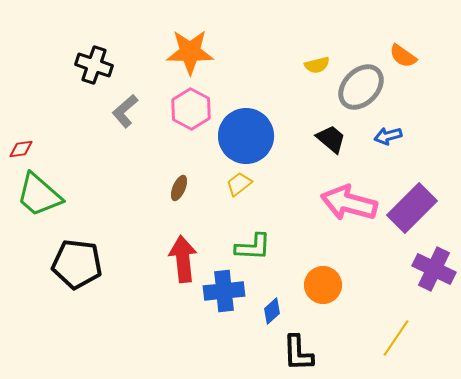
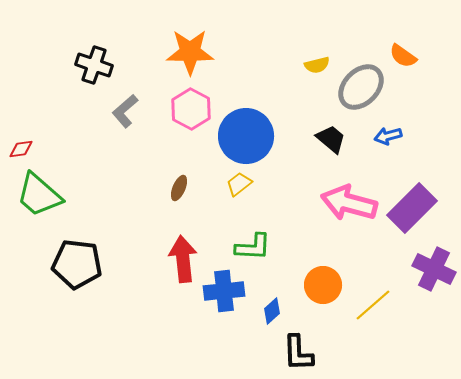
yellow line: moved 23 px left, 33 px up; rotated 15 degrees clockwise
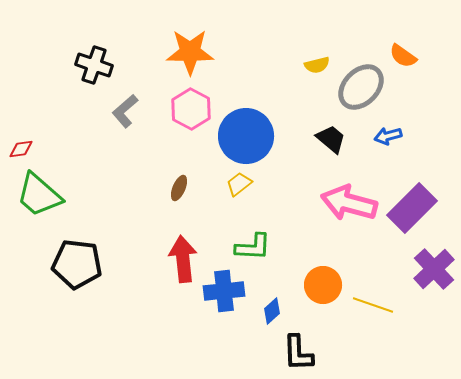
purple cross: rotated 21 degrees clockwise
yellow line: rotated 60 degrees clockwise
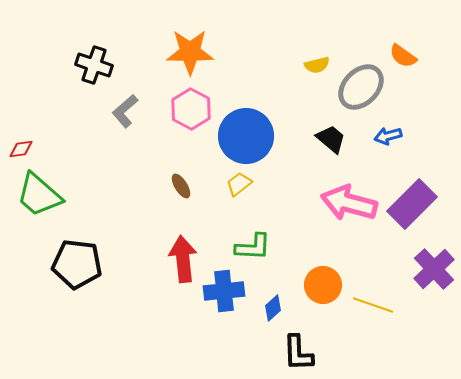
brown ellipse: moved 2 px right, 2 px up; rotated 55 degrees counterclockwise
purple rectangle: moved 4 px up
blue diamond: moved 1 px right, 3 px up
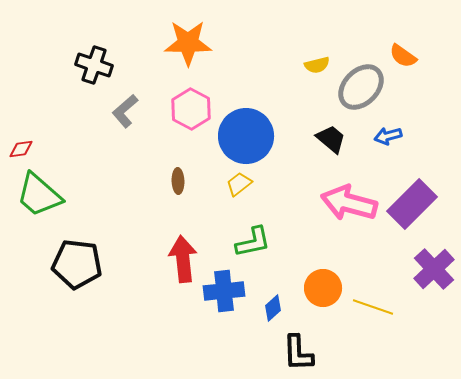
orange star: moved 2 px left, 9 px up
brown ellipse: moved 3 px left, 5 px up; rotated 30 degrees clockwise
green L-shape: moved 5 px up; rotated 15 degrees counterclockwise
orange circle: moved 3 px down
yellow line: moved 2 px down
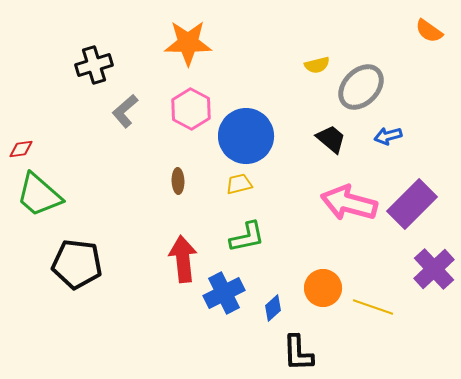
orange semicircle: moved 26 px right, 25 px up
black cross: rotated 36 degrees counterclockwise
yellow trapezoid: rotated 24 degrees clockwise
green L-shape: moved 6 px left, 5 px up
blue cross: moved 2 px down; rotated 21 degrees counterclockwise
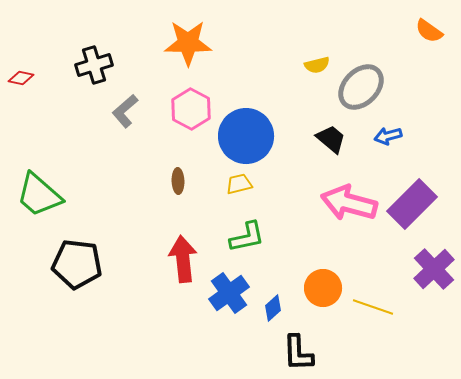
red diamond: moved 71 px up; rotated 20 degrees clockwise
blue cross: moved 5 px right; rotated 9 degrees counterclockwise
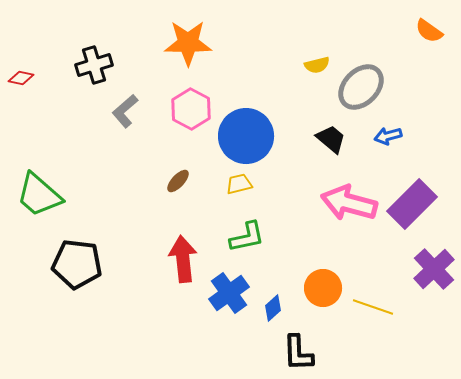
brown ellipse: rotated 45 degrees clockwise
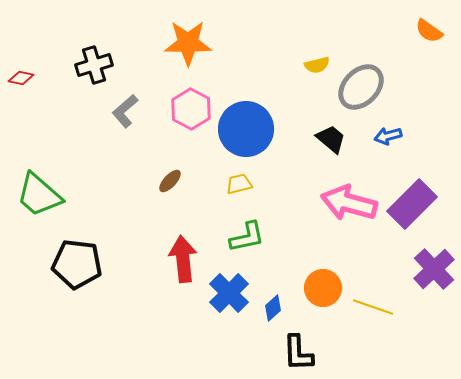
blue circle: moved 7 px up
brown ellipse: moved 8 px left
blue cross: rotated 9 degrees counterclockwise
